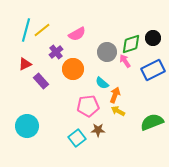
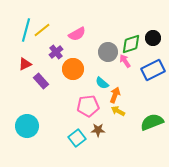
gray circle: moved 1 px right
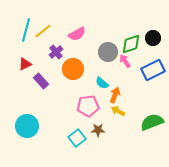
yellow line: moved 1 px right, 1 px down
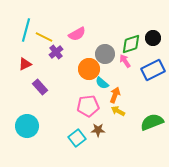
yellow line: moved 1 px right, 6 px down; rotated 66 degrees clockwise
gray circle: moved 3 px left, 2 px down
orange circle: moved 16 px right
purple rectangle: moved 1 px left, 6 px down
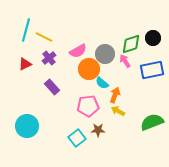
pink semicircle: moved 1 px right, 17 px down
purple cross: moved 7 px left, 6 px down
blue rectangle: moved 1 px left; rotated 15 degrees clockwise
purple rectangle: moved 12 px right
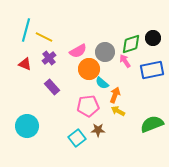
gray circle: moved 2 px up
red triangle: rotated 48 degrees clockwise
green semicircle: moved 2 px down
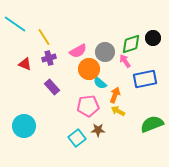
cyan line: moved 11 px left, 6 px up; rotated 70 degrees counterclockwise
yellow line: rotated 30 degrees clockwise
purple cross: rotated 24 degrees clockwise
blue rectangle: moved 7 px left, 9 px down
cyan semicircle: moved 2 px left
cyan circle: moved 3 px left
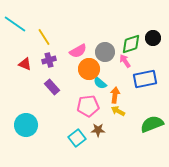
purple cross: moved 2 px down
orange arrow: rotated 14 degrees counterclockwise
cyan circle: moved 2 px right, 1 px up
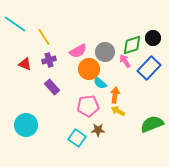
green diamond: moved 1 px right, 1 px down
blue rectangle: moved 4 px right, 11 px up; rotated 35 degrees counterclockwise
cyan square: rotated 18 degrees counterclockwise
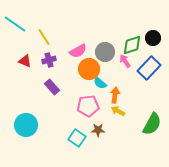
red triangle: moved 3 px up
green semicircle: rotated 140 degrees clockwise
